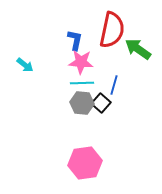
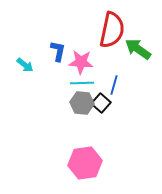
blue L-shape: moved 17 px left, 11 px down
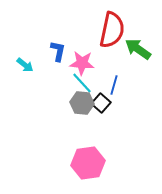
pink star: moved 1 px right, 1 px down
cyan line: rotated 50 degrees clockwise
pink hexagon: moved 3 px right
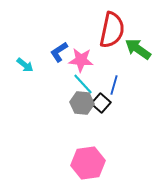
blue L-shape: moved 1 px right, 1 px down; rotated 135 degrees counterclockwise
pink star: moved 1 px left, 3 px up
cyan line: moved 1 px right, 1 px down
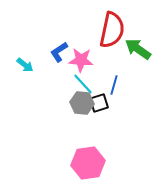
black square: moved 2 px left; rotated 30 degrees clockwise
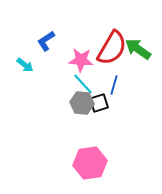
red semicircle: moved 18 px down; rotated 18 degrees clockwise
blue L-shape: moved 13 px left, 11 px up
pink hexagon: moved 2 px right
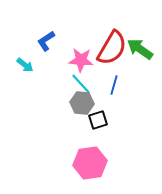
green arrow: moved 2 px right
cyan line: moved 2 px left
black square: moved 1 px left, 17 px down
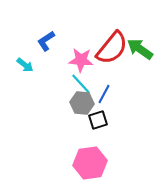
red semicircle: rotated 9 degrees clockwise
blue line: moved 10 px left, 9 px down; rotated 12 degrees clockwise
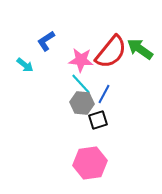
red semicircle: moved 1 px left, 4 px down
